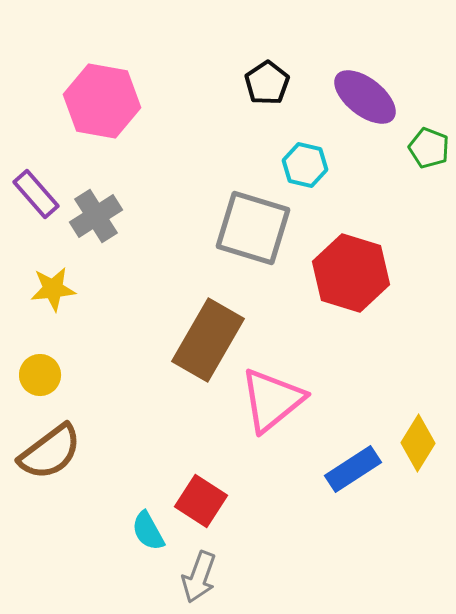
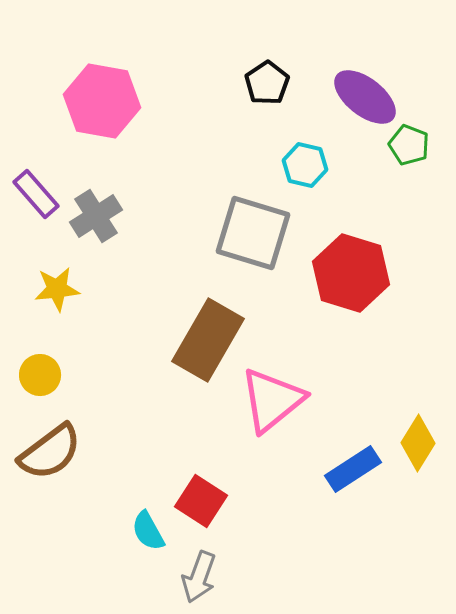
green pentagon: moved 20 px left, 3 px up
gray square: moved 5 px down
yellow star: moved 4 px right
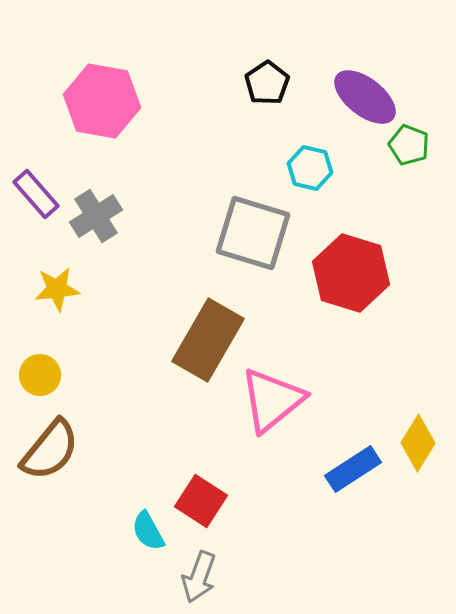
cyan hexagon: moved 5 px right, 3 px down
brown semicircle: moved 2 px up; rotated 14 degrees counterclockwise
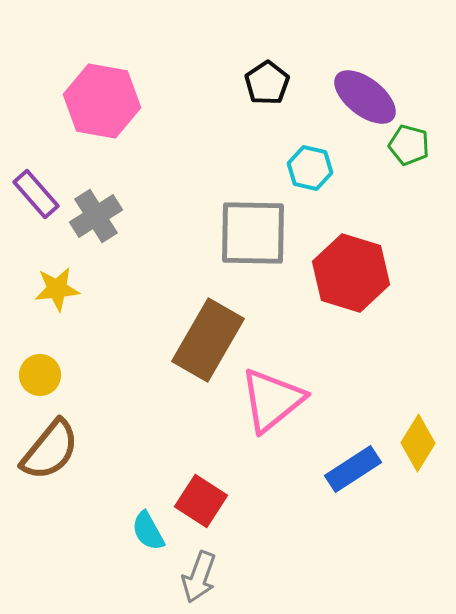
green pentagon: rotated 6 degrees counterclockwise
gray square: rotated 16 degrees counterclockwise
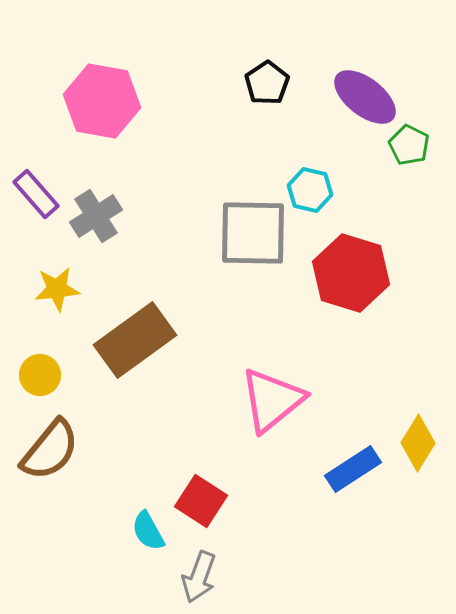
green pentagon: rotated 12 degrees clockwise
cyan hexagon: moved 22 px down
brown rectangle: moved 73 px left; rotated 24 degrees clockwise
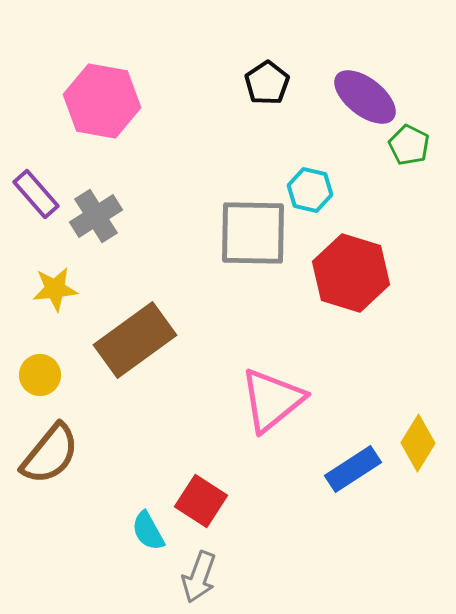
yellow star: moved 2 px left
brown semicircle: moved 4 px down
